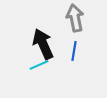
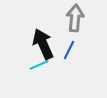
gray arrow: rotated 16 degrees clockwise
blue line: moved 5 px left, 1 px up; rotated 18 degrees clockwise
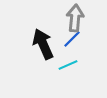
blue line: moved 3 px right, 11 px up; rotated 18 degrees clockwise
cyan line: moved 29 px right
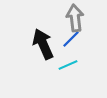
gray arrow: rotated 12 degrees counterclockwise
blue line: moved 1 px left
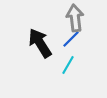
black arrow: moved 3 px left, 1 px up; rotated 8 degrees counterclockwise
cyan line: rotated 36 degrees counterclockwise
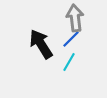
black arrow: moved 1 px right, 1 px down
cyan line: moved 1 px right, 3 px up
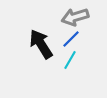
gray arrow: moved 1 px up; rotated 100 degrees counterclockwise
cyan line: moved 1 px right, 2 px up
